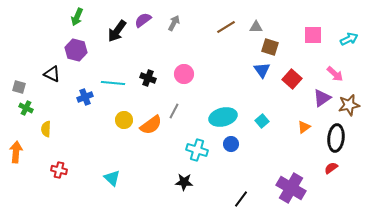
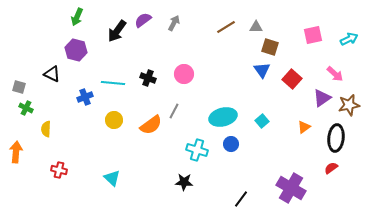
pink square: rotated 12 degrees counterclockwise
yellow circle: moved 10 px left
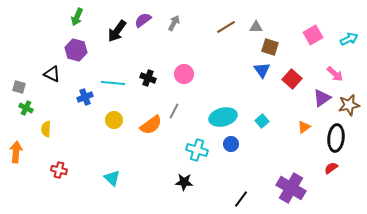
pink square: rotated 18 degrees counterclockwise
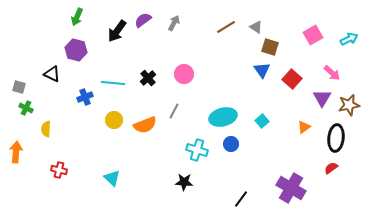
gray triangle: rotated 32 degrees clockwise
pink arrow: moved 3 px left, 1 px up
black cross: rotated 28 degrees clockwise
purple triangle: rotated 24 degrees counterclockwise
orange semicircle: moved 6 px left; rotated 15 degrees clockwise
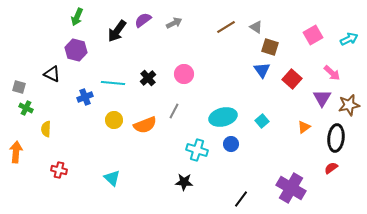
gray arrow: rotated 35 degrees clockwise
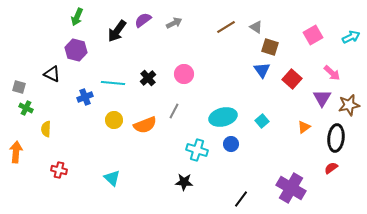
cyan arrow: moved 2 px right, 2 px up
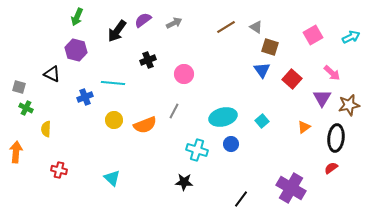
black cross: moved 18 px up; rotated 21 degrees clockwise
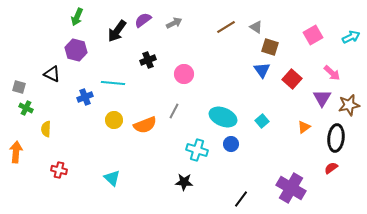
cyan ellipse: rotated 36 degrees clockwise
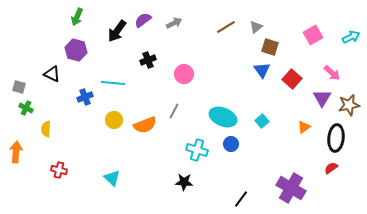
gray triangle: rotated 48 degrees clockwise
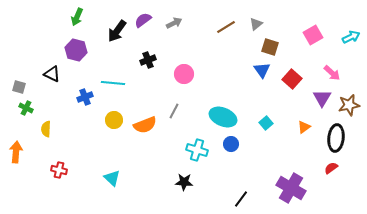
gray triangle: moved 3 px up
cyan square: moved 4 px right, 2 px down
